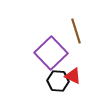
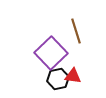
red triangle: rotated 18 degrees counterclockwise
black hexagon: moved 2 px up; rotated 15 degrees counterclockwise
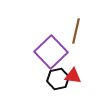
brown line: rotated 30 degrees clockwise
purple square: moved 1 px up
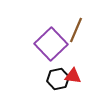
brown line: moved 1 px up; rotated 10 degrees clockwise
purple square: moved 8 px up
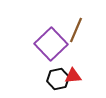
red triangle: rotated 12 degrees counterclockwise
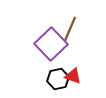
brown line: moved 6 px left, 1 px up
red triangle: rotated 24 degrees clockwise
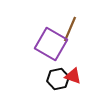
purple square: rotated 16 degrees counterclockwise
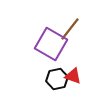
brown line: rotated 15 degrees clockwise
black hexagon: moved 1 px left
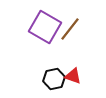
purple square: moved 6 px left, 17 px up
black hexagon: moved 3 px left
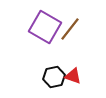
black hexagon: moved 2 px up
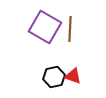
brown line: rotated 35 degrees counterclockwise
